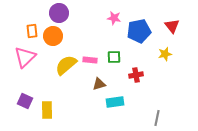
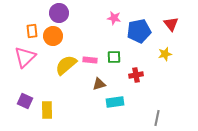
red triangle: moved 1 px left, 2 px up
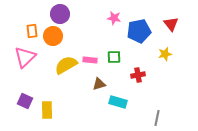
purple circle: moved 1 px right, 1 px down
yellow semicircle: rotated 10 degrees clockwise
red cross: moved 2 px right
cyan rectangle: moved 3 px right; rotated 24 degrees clockwise
